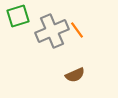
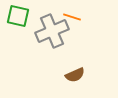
green square: rotated 30 degrees clockwise
orange line: moved 5 px left, 13 px up; rotated 36 degrees counterclockwise
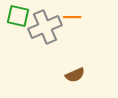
orange line: rotated 18 degrees counterclockwise
gray cross: moved 7 px left, 4 px up
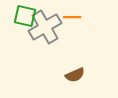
green square: moved 7 px right
gray cross: rotated 8 degrees counterclockwise
